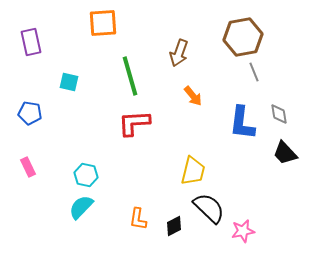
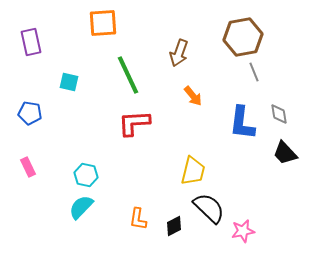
green line: moved 2 px left, 1 px up; rotated 9 degrees counterclockwise
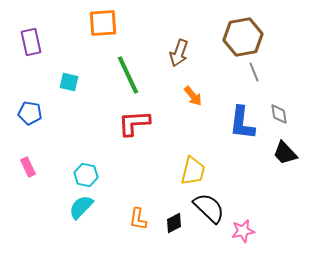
black diamond: moved 3 px up
